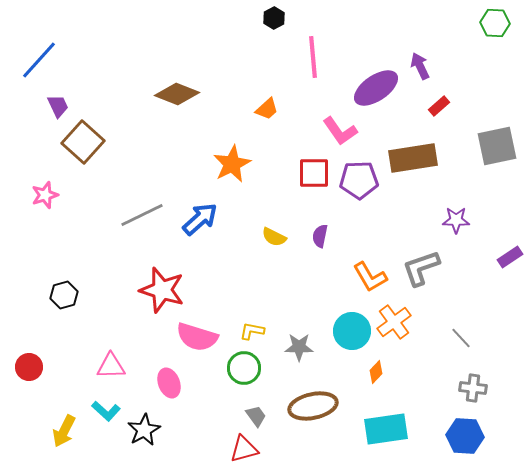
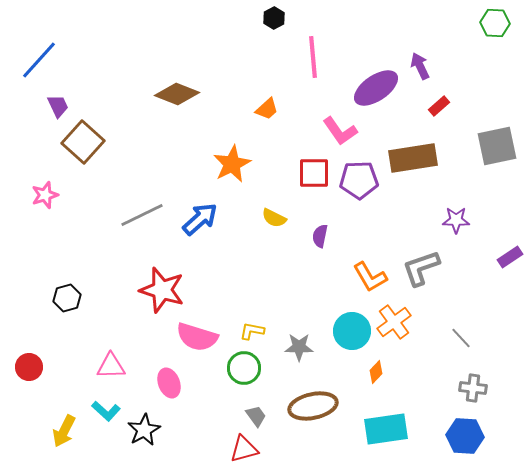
yellow semicircle at (274, 237): moved 19 px up
black hexagon at (64, 295): moved 3 px right, 3 px down
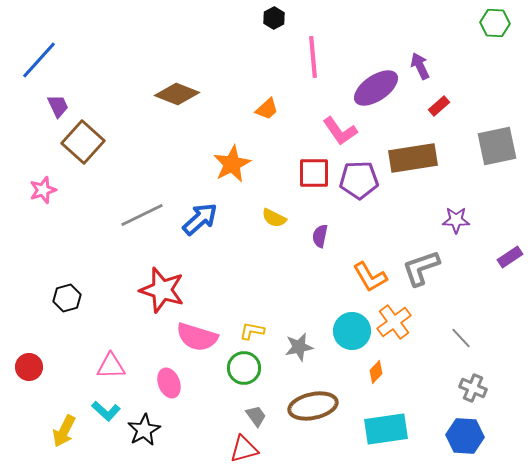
pink star at (45, 195): moved 2 px left, 5 px up
gray star at (299, 347): rotated 12 degrees counterclockwise
gray cross at (473, 388): rotated 16 degrees clockwise
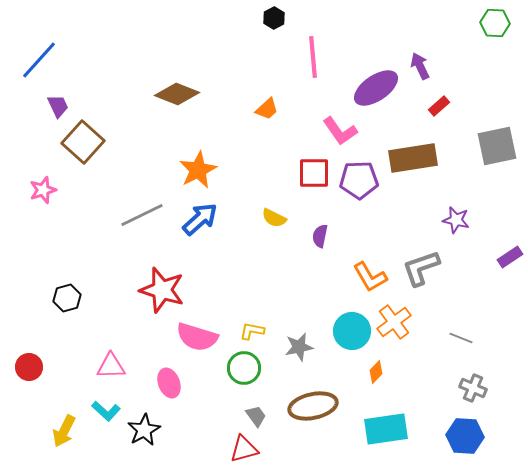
orange star at (232, 164): moved 34 px left, 6 px down
purple star at (456, 220): rotated 12 degrees clockwise
gray line at (461, 338): rotated 25 degrees counterclockwise
